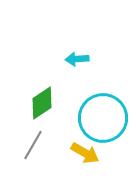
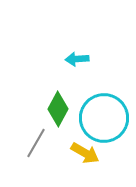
green diamond: moved 16 px right, 6 px down; rotated 28 degrees counterclockwise
cyan circle: moved 1 px right
gray line: moved 3 px right, 2 px up
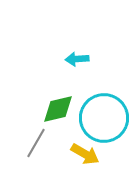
green diamond: rotated 48 degrees clockwise
yellow arrow: moved 1 px down
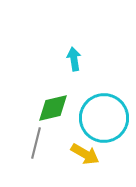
cyan arrow: moved 3 px left; rotated 85 degrees clockwise
green diamond: moved 5 px left, 1 px up
gray line: rotated 16 degrees counterclockwise
